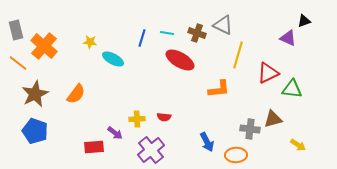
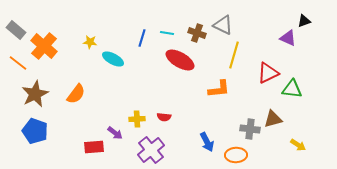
gray rectangle: rotated 36 degrees counterclockwise
yellow line: moved 4 px left
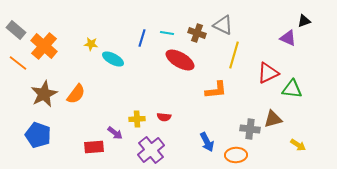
yellow star: moved 1 px right, 2 px down
orange L-shape: moved 3 px left, 1 px down
brown star: moved 9 px right
blue pentagon: moved 3 px right, 4 px down
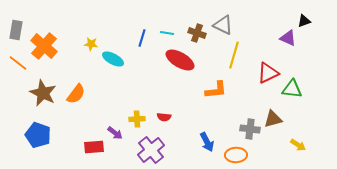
gray rectangle: rotated 60 degrees clockwise
brown star: moved 1 px left, 1 px up; rotated 20 degrees counterclockwise
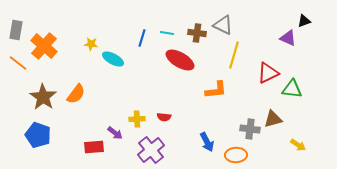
brown cross: rotated 12 degrees counterclockwise
brown star: moved 4 px down; rotated 8 degrees clockwise
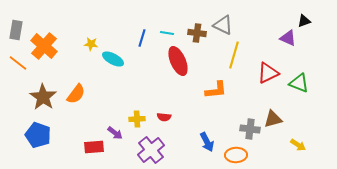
red ellipse: moved 2 px left, 1 px down; rotated 36 degrees clockwise
green triangle: moved 7 px right, 6 px up; rotated 15 degrees clockwise
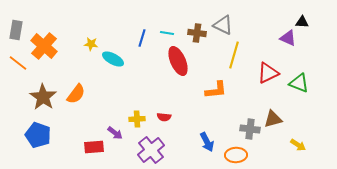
black triangle: moved 2 px left, 1 px down; rotated 24 degrees clockwise
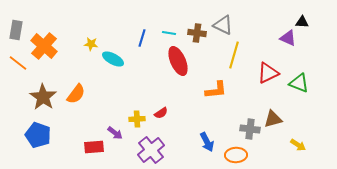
cyan line: moved 2 px right
red semicircle: moved 3 px left, 4 px up; rotated 40 degrees counterclockwise
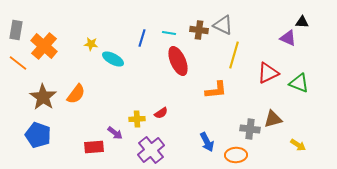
brown cross: moved 2 px right, 3 px up
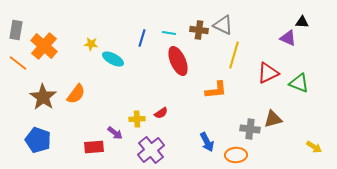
blue pentagon: moved 5 px down
yellow arrow: moved 16 px right, 2 px down
